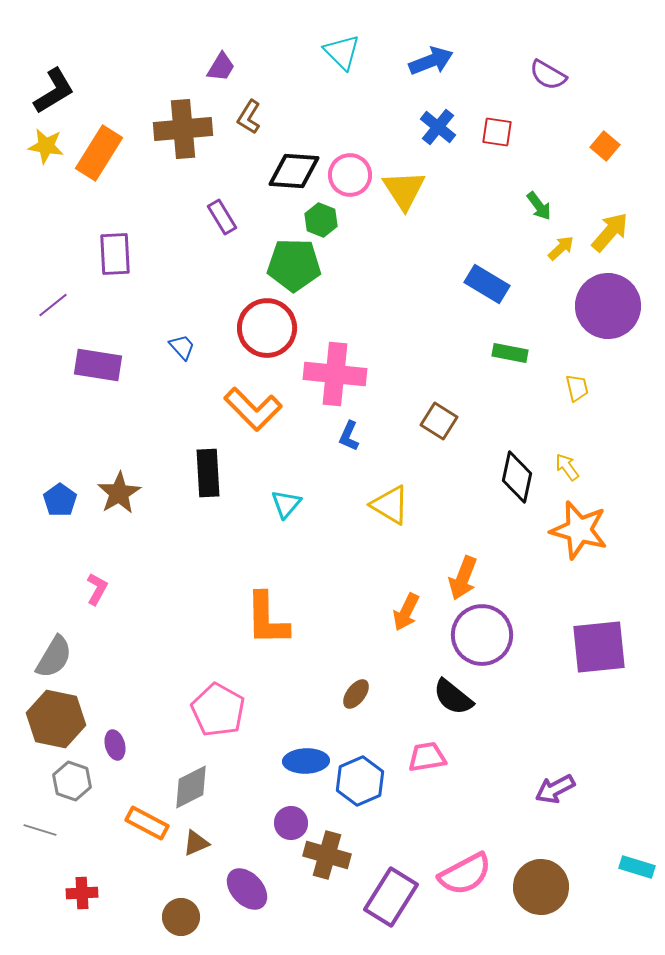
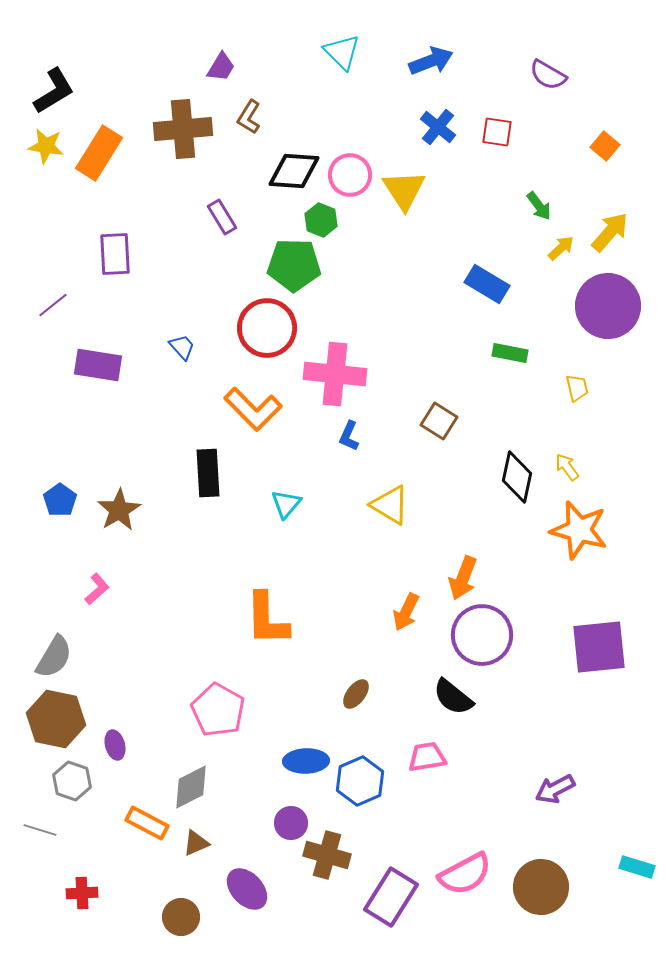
brown star at (119, 493): moved 17 px down
pink L-shape at (97, 589): rotated 20 degrees clockwise
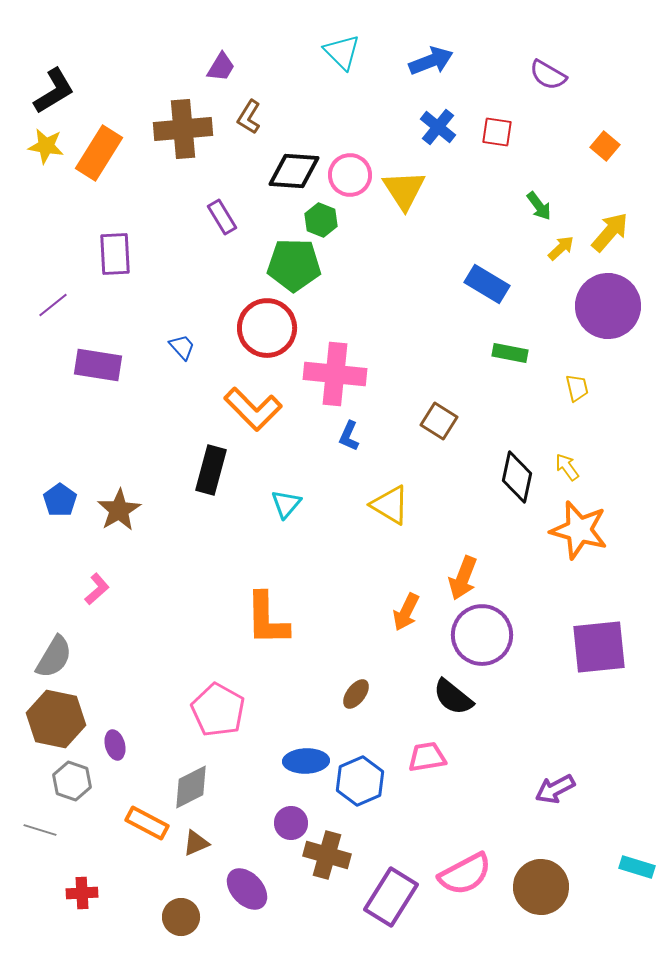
black rectangle at (208, 473): moved 3 px right, 3 px up; rotated 18 degrees clockwise
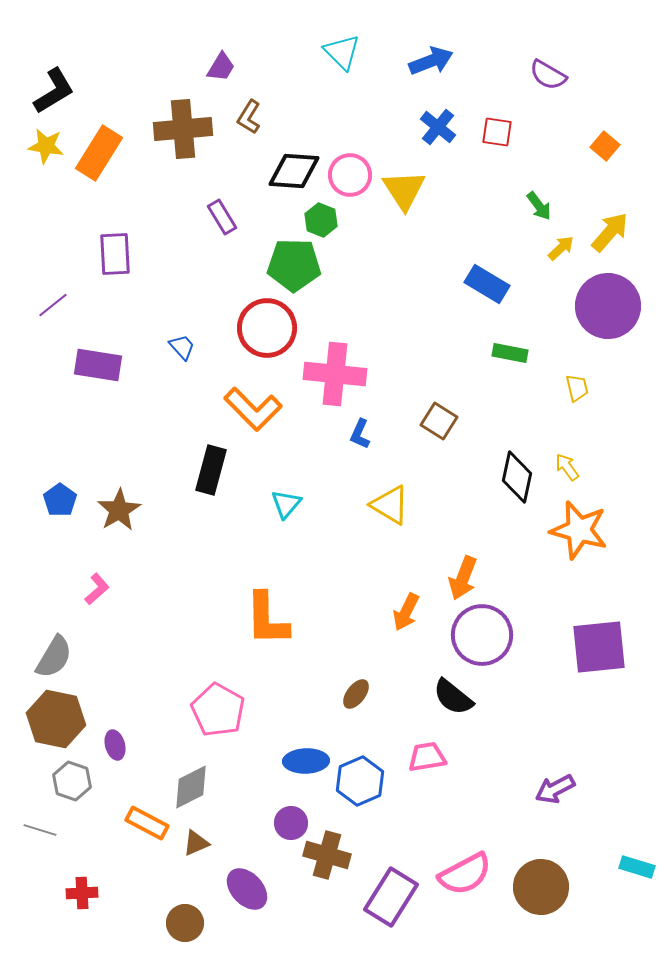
blue L-shape at (349, 436): moved 11 px right, 2 px up
brown circle at (181, 917): moved 4 px right, 6 px down
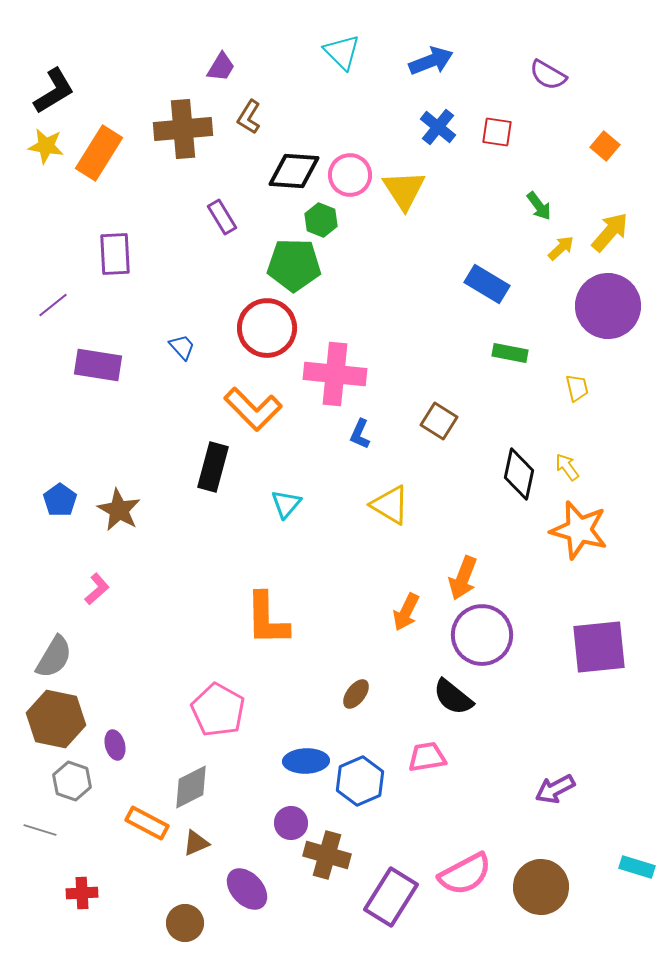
black rectangle at (211, 470): moved 2 px right, 3 px up
black diamond at (517, 477): moved 2 px right, 3 px up
brown star at (119, 510): rotated 12 degrees counterclockwise
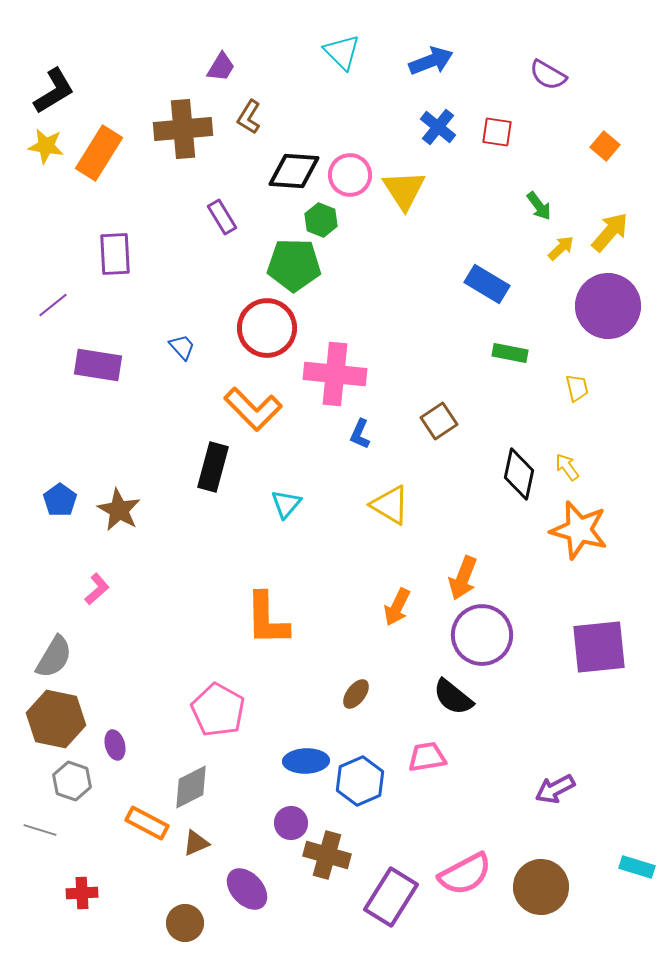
brown square at (439, 421): rotated 24 degrees clockwise
orange arrow at (406, 612): moved 9 px left, 5 px up
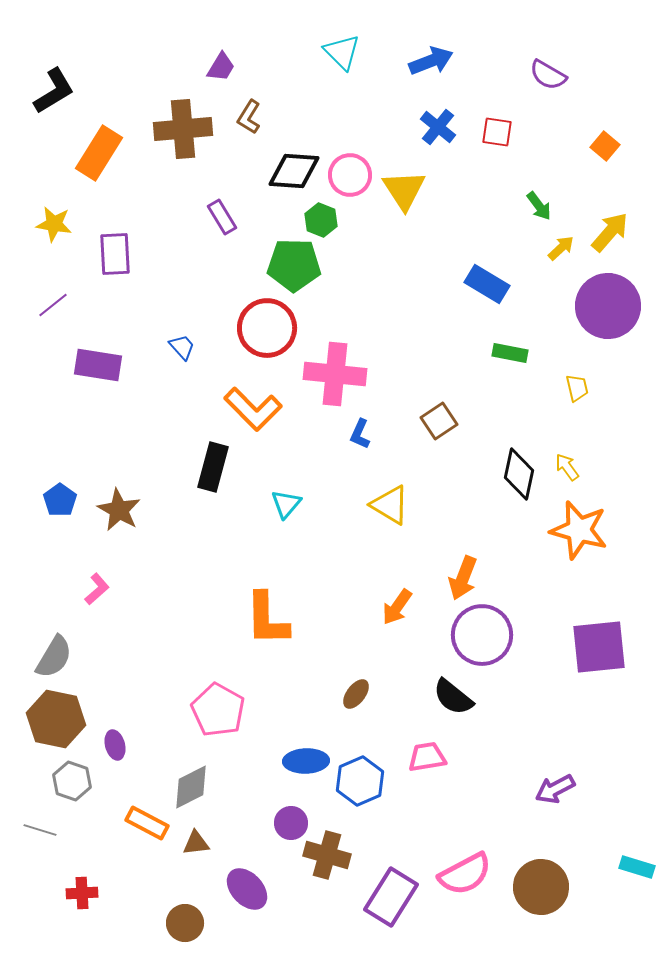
yellow star at (46, 146): moved 8 px right, 78 px down
orange arrow at (397, 607): rotated 9 degrees clockwise
brown triangle at (196, 843): rotated 16 degrees clockwise
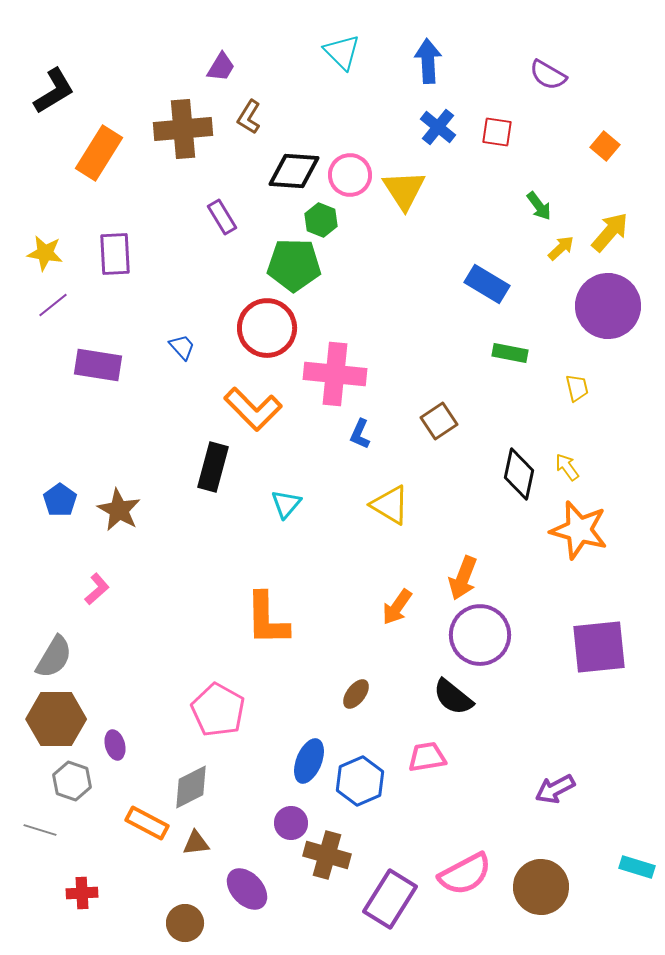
blue arrow at (431, 61): moved 3 px left; rotated 72 degrees counterclockwise
yellow star at (54, 224): moved 9 px left, 29 px down
purple circle at (482, 635): moved 2 px left
brown hexagon at (56, 719): rotated 12 degrees counterclockwise
blue ellipse at (306, 761): moved 3 px right; rotated 66 degrees counterclockwise
purple rectangle at (391, 897): moved 1 px left, 2 px down
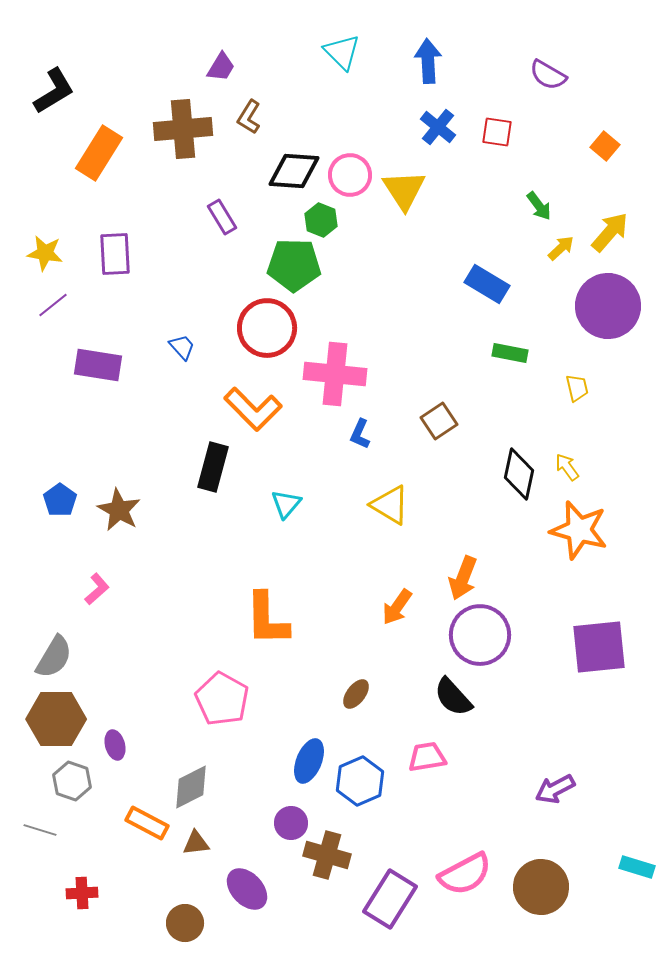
black semicircle at (453, 697): rotated 9 degrees clockwise
pink pentagon at (218, 710): moved 4 px right, 11 px up
